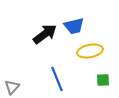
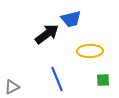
blue trapezoid: moved 3 px left, 7 px up
black arrow: moved 2 px right
yellow ellipse: rotated 10 degrees clockwise
gray triangle: rotated 21 degrees clockwise
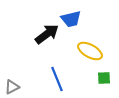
yellow ellipse: rotated 30 degrees clockwise
green square: moved 1 px right, 2 px up
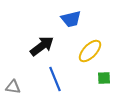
black arrow: moved 5 px left, 12 px down
yellow ellipse: rotated 75 degrees counterclockwise
blue line: moved 2 px left
gray triangle: moved 1 px right; rotated 35 degrees clockwise
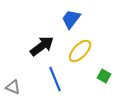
blue trapezoid: rotated 140 degrees clockwise
yellow ellipse: moved 10 px left
green square: moved 2 px up; rotated 32 degrees clockwise
gray triangle: rotated 14 degrees clockwise
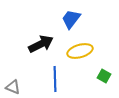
black arrow: moved 1 px left, 2 px up; rotated 10 degrees clockwise
yellow ellipse: rotated 30 degrees clockwise
blue line: rotated 20 degrees clockwise
